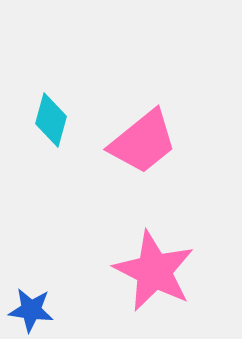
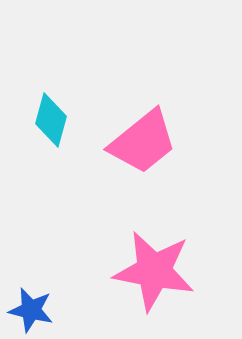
pink star: rotated 16 degrees counterclockwise
blue star: rotated 6 degrees clockwise
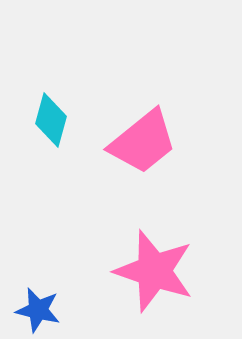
pink star: rotated 8 degrees clockwise
blue star: moved 7 px right
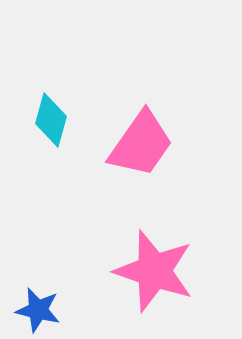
pink trapezoid: moved 2 px left, 2 px down; rotated 16 degrees counterclockwise
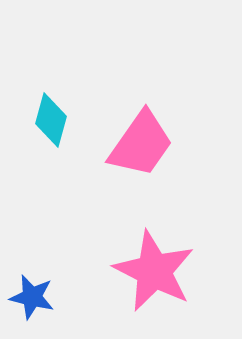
pink star: rotated 8 degrees clockwise
blue star: moved 6 px left, 13 px up
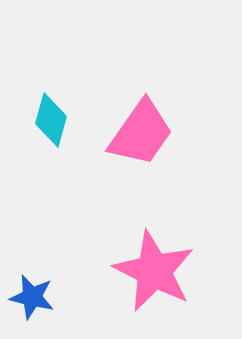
pink trapezoid: moved 11 px up
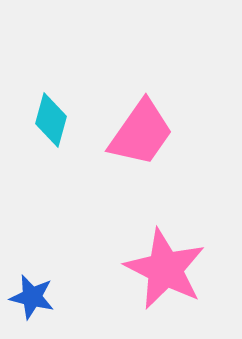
pink star: moved 11 px right, 2 px up
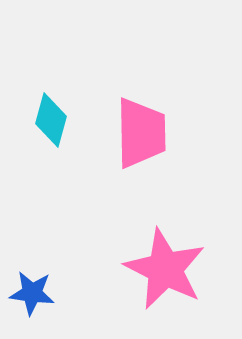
pink trapezoid: rotated 36 degrees counterclockwise
blue star: moved 4 px up; rotated 6 degrees counterclockwise
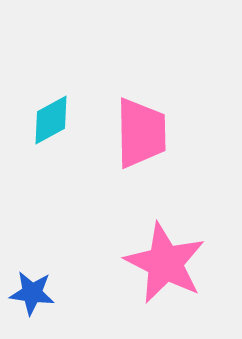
cyan diamond: rotated 46 degrees clockwise
pink star: moved 6 px up
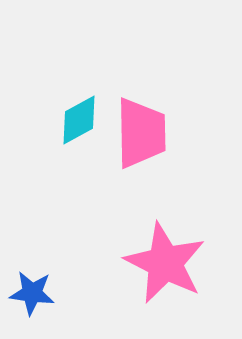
cyan diamond: moved 28 px right
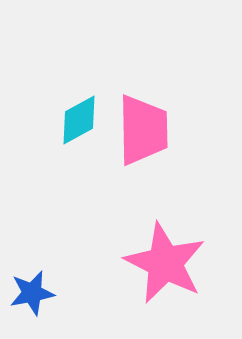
pink trapezoid: moved 2 px right, 3 px up
blue star: rotated 18 degrees counterclockwise
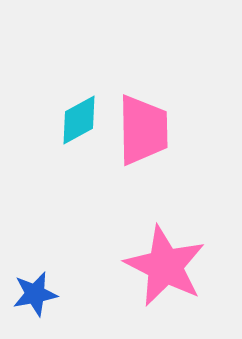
pink star: moved 3 px down
blue star: moved 3 px right, 1 px down
